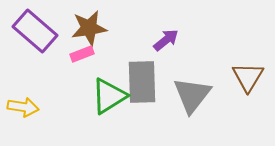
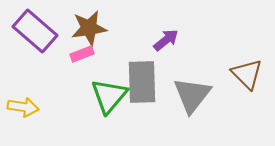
brown triangle: moved 1 px left, 3 px up; rotated 16 degrees counterclockwise
green triangle: rotated 18 degrees counterclockwise
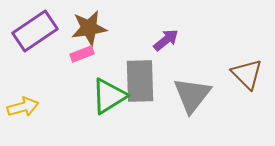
purple rectangle: rotated 75 degrees counterclockwise
gray rectangle: moved 2 px left, 1 px up
green triangle: rotated 18 degrees clockwise
yellow arrow: rotated 24 degrees counterclockwise
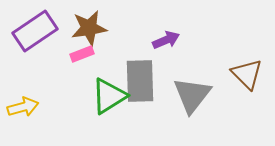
purple arrow: rotated 16 degrees clockwise
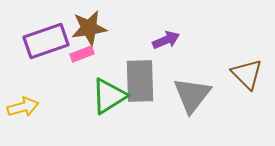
purple rectangle: moved 11 px right, 10 px down; rotated 15 degrees clockwise
